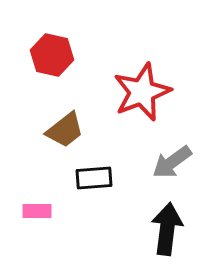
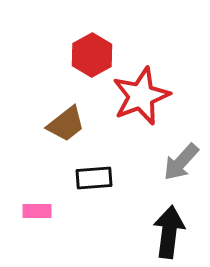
red hexagon: moved 40 px right; rotated 18 degrees clockwise
red star: moved 1 px left, 4 px down
brown trapezoid: moved 1 px right, 6 px up
gray arrow: moved 9 px right; rotated 12 degrees counterclockwise
black arrow: moved 2 px right, 3 px down
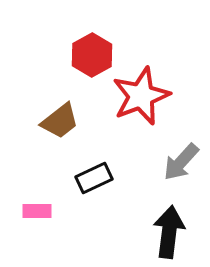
brown trapezoid: moved 6 px left, 3 px up
black rectangle: rotated 21 degrees counterclockwise
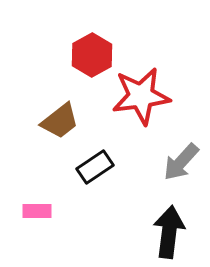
red star: rotated 14 degrees clockwise
black rectangle: moved 1 px right, 11 px up; rotated 9 degrees counterclockwise
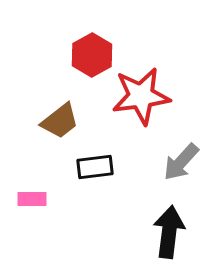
black rectangle: rotated 27 degrees clockwise
pink rectangle: moved 5 px left, 12 px up
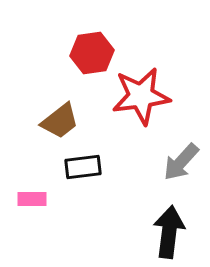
red hexagon: moved 2 px up; rotated 21 degrees clockwise
black rectangle: moved 12 px left
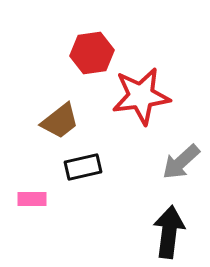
gray arrow: rotated 6 degrees clockwise
black rectangle: rotated 6 degrees counterclockwise
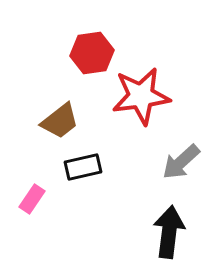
pink rectangle: rotated 56 degrees counterclockwise
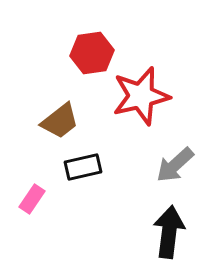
red star: rotated 6 degrees counterclockwise
gray arrow: moved 6 px left, 3 px down
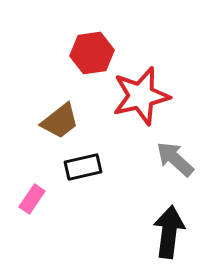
gray arrow: moved 6 px up; rotated 84 degrees clockwise
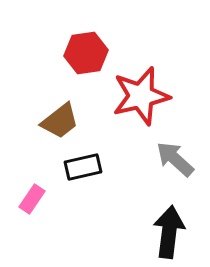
red hexagon: moved 6 px left
